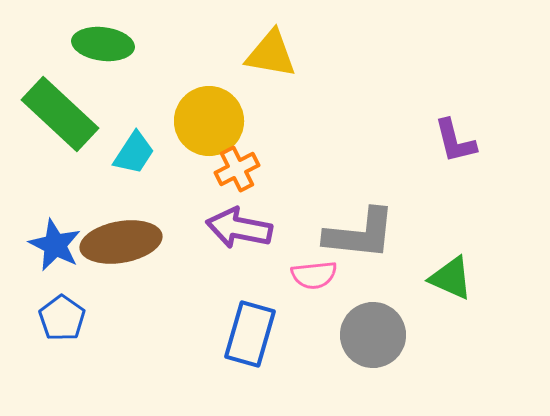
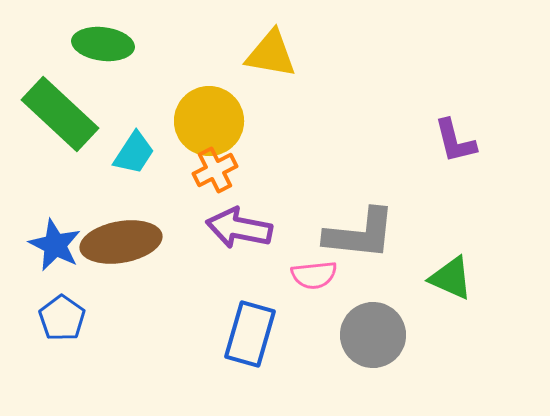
orange cross: moved 22 px left, 1 px down
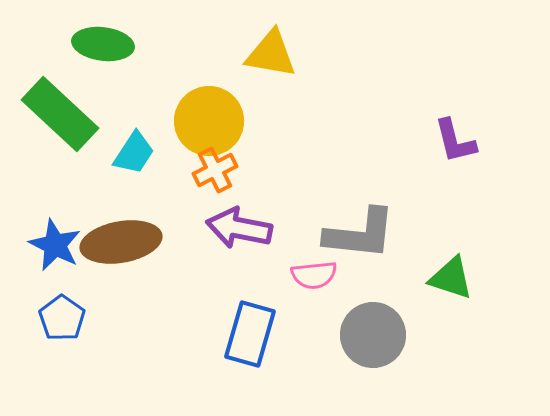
green triangle: rotated 6 degrees counterclockwise
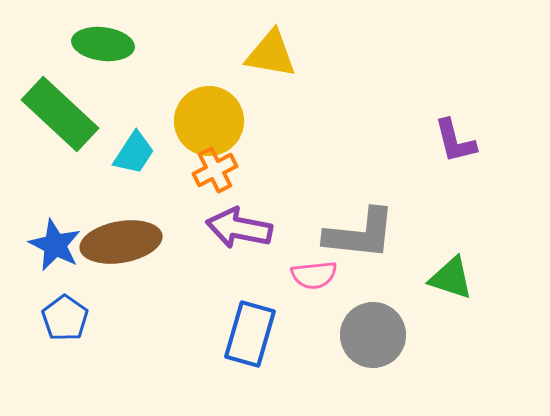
blue pentagon: moved 3 px right
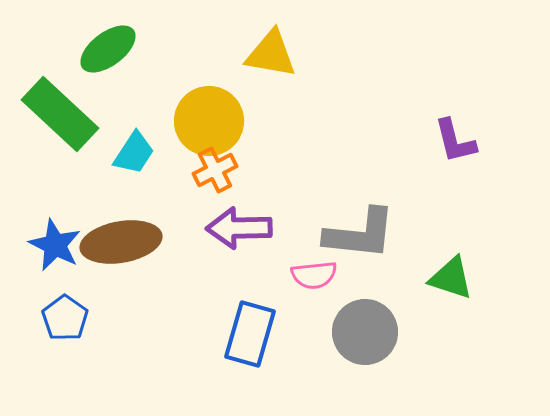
green ellipse: moved 5 px right, 5 px down; rotated 44 degrees counterclockwise
purple arrow: rotated 12 degrees counterclockwise
gray circle: moved 8 px left, 3 px up
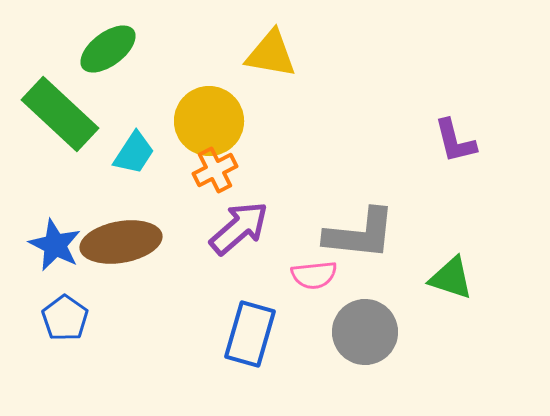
purple arrow: rotated 140 degrees clockwise
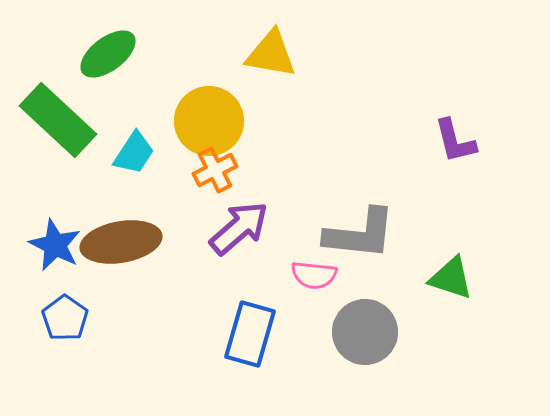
green ellipse: moved 5 px down
green rectangle: moved 2 px left, 6 px down
pink semicircle: rotated 12 degrees clockwise
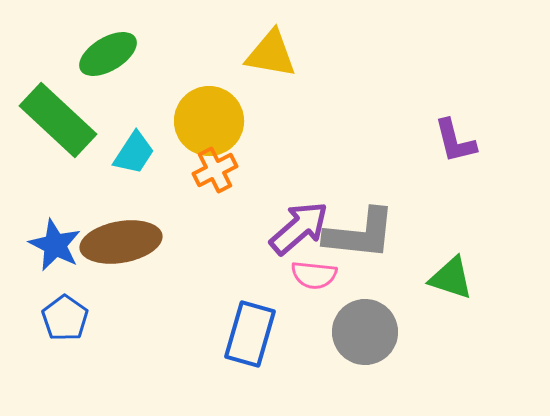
green ellipse: rotated 6 degrees clockwise
purple arrow: moved 60 px right
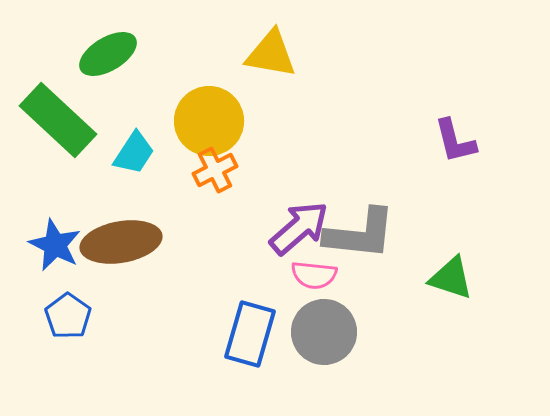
blue pentagon: moved 3 px right, 2 px up
gray circle: moved 41 px left
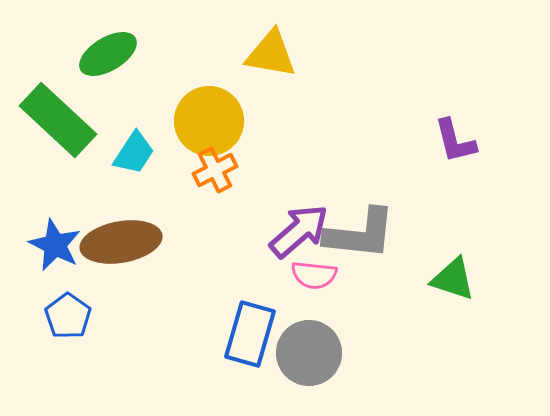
purple arrow: moved 3 px down
green triangle: moved 2 px right, 1 px down
gray circle: moved 15 px left, 21 px down
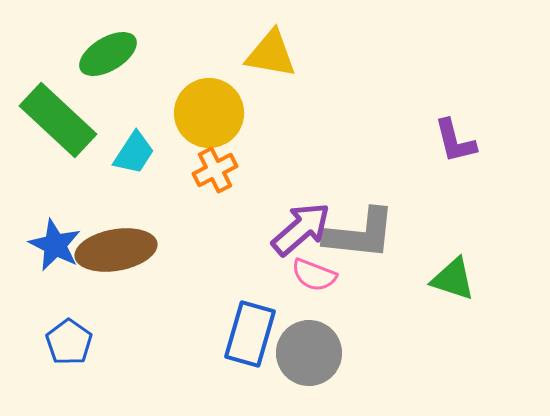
yellow circle: moved 8 px up
purple arrow: moved 2 px right, 2 px up
brown ellipse: moved 5 px left, 8 px down
pink semicircle: rotated 15 degrees clockwise
blue pentagon: moved 1 px right, 26 px down
